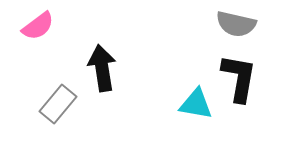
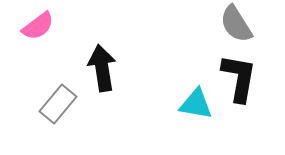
gray semicircle: rotated 45 degrees clockwise
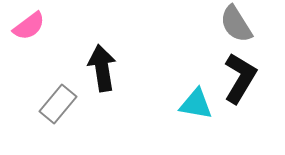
pink semicircle: moved 9 px left
black L-shape: moved 1 px right; rotated 21 degrees clockwise
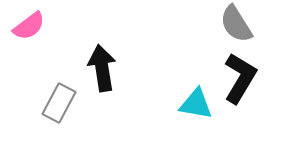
gray rectangle: moved 1 px right, 1 px up; rotated 12 degrees counterclockwise
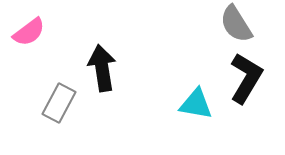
pink semicircle: moved 6 px down
black L-shape: moved 6 px right
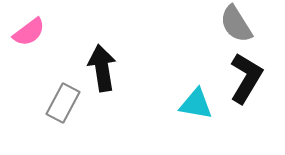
gray rectangle: moved 4 px right
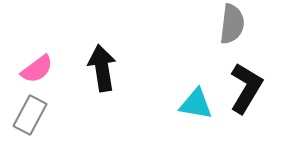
gray semicircle: moved 4 px left; rotated 141 degrees counterclockwise
pink semicircle: moved 8 px right, 37 px down
black L-shape: moved 10 px down
gray rectangle: moved 33 px left, 12 px down
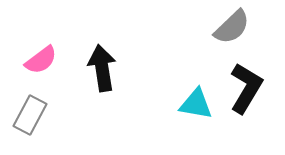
gray semicircle: moved 3 px down; rotated 39 degrees clockwise
pink semicircle: moved 4 px right, 9 px up
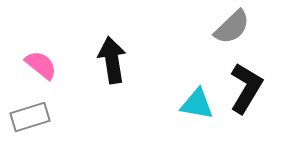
pink semicircle: moved 5 px down; rotated 104 degrees counterclockwise
black arrow: moved 10 px right, 8 px up
cyan triangle: moved 1 px right
gray rectangle: moved 2 px down; rotated 45 degrees clockwise
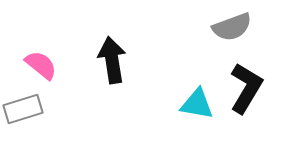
gray semicircle: rotated 24 degrees clockwise
gray rectangle: moved 7 px left, 8 px up
